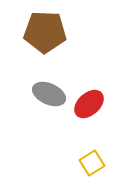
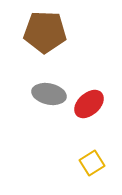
gray ellipse: rotated 12 degrees counterclockwise
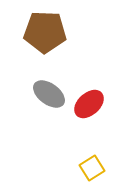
gray ellipse: rotated 24 degrees clockwise
yellow square: moved 5 px down
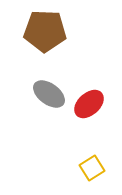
brown pentagon: moved 1 px up
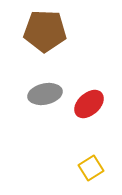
gray ellipse: moved 4 px left; rotated 48 degrees counterclockwise
yellow square: moved 1 px left
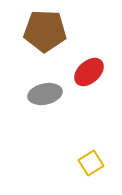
red ellipse: moved 32 px up
yellow square: moved 5 px up
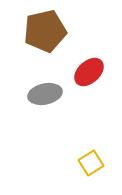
brown pentagon: rotated 15 degrees counterclockwise
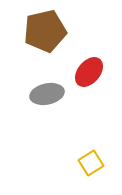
red ellipse: rotated 8 degrees counterclockwise
gray ellipse: moved 2 px right
